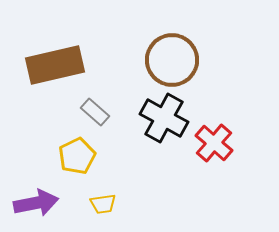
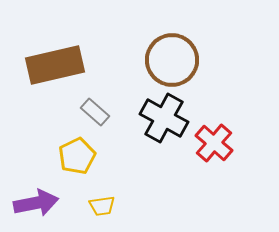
yellow trapezoid: moved 1 px left, 2 px down
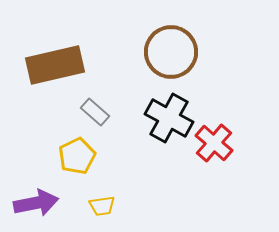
brown circle: moved 1 px left, 8 px up
black cross: moved 5 px right
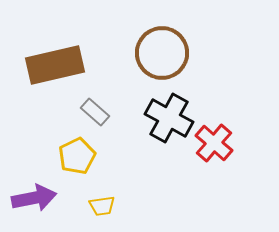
brown circle: moved 9 px left, 1 px down
purple arrow: moved 2 px left, 5 px up
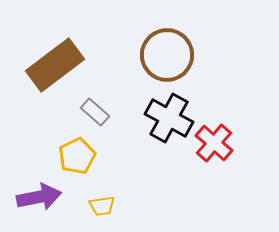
brown circle: moved 5 px right, 2 px down
brown rectangle: rotated 24 degrees counterclockwise
purple arrow: moved 5 px right, 1 px up
